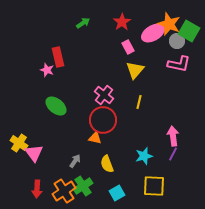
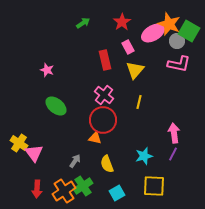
red rectangle: moved 47 px right, 3 px down
pink arrow: moved 1 px right, 3 px up
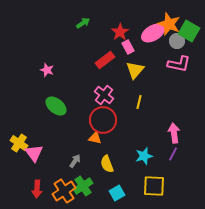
red star: moved 2 px left, 10 px down
red rectangle: rotated 66 degrees clockwise
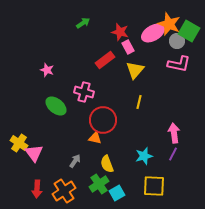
red star: rotated 24 degrees counterclockwise
pink cross: moved 20 px left, 3 px up; rotated 24 degrees counterclockwise
green cross: moved 16 px right, 2 px up
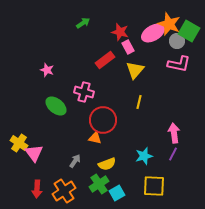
yellow semicircle: rotated 90 degrees counterclockwise
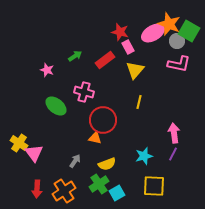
green arrow: moved 8 px left, 33 px down
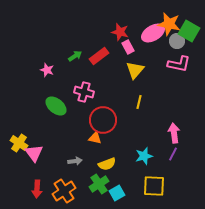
orange star: rotated 10 degrees counterclockwise
red rectangle: moved 6 px left, 4 px up
gray arrow: rotated 48 degrees clockwise
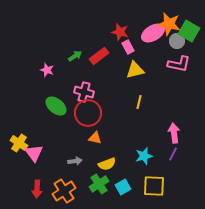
yellow triangle: rotated 36 degrees clockwise
red circle: moved 15 px left, 7 px up
cyan square: moved 6 px right, 6 px up
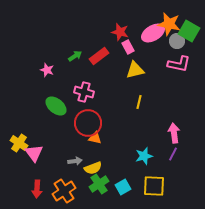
red circle: moved 10 px down
yellow semicircle: moved 14 px left, 4 px down
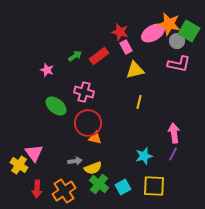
pink rectangle: moved 2 px left
yellow cross: moved 22 px down
green cross: rotated 18 degrees counterclockwise
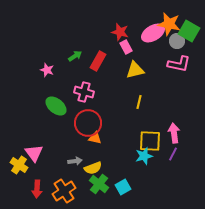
red rectangle: moved 1 px left, 5 px down; rotated 24 degrees counterclockwise
yellow square: moved 4 px left, 45 px up
